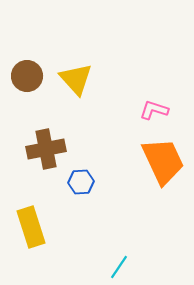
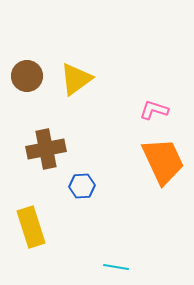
yellow triangle: rotated 36 degrees clockwise
blue hexagon: moved 1 px right, 4 px down
cyan line: moved 3 px left; rotated 65 degrees clockwise
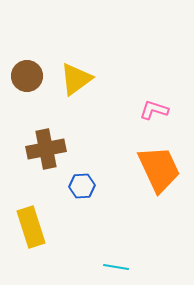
orange trapezoid: moved 4 px left, 8 px down
